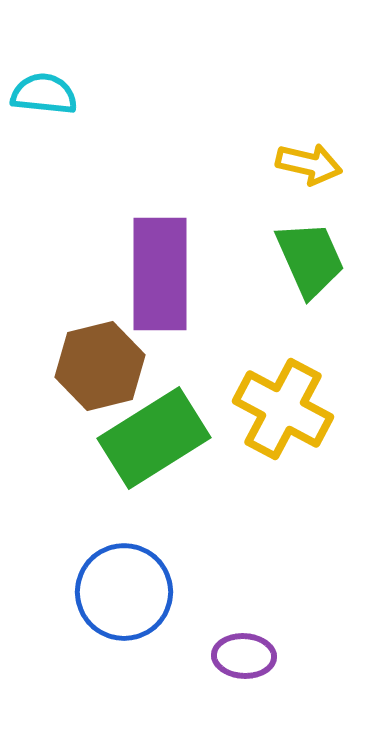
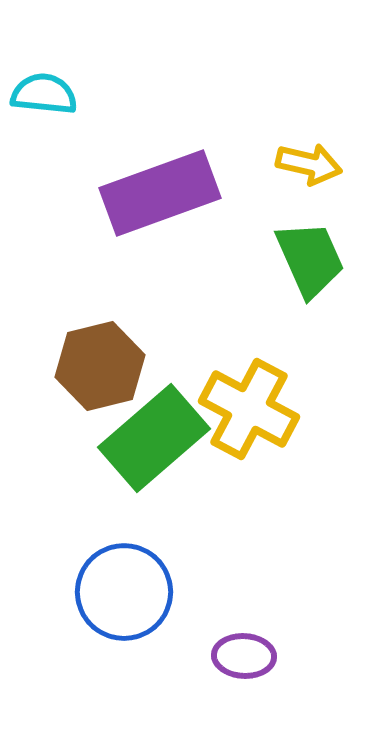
purple rectangle: moved 81 px up; rotated 70 degrees clockwise
yellow cross: moved 34 px left
green rectangle: rotated 9 degrees counterclockwise
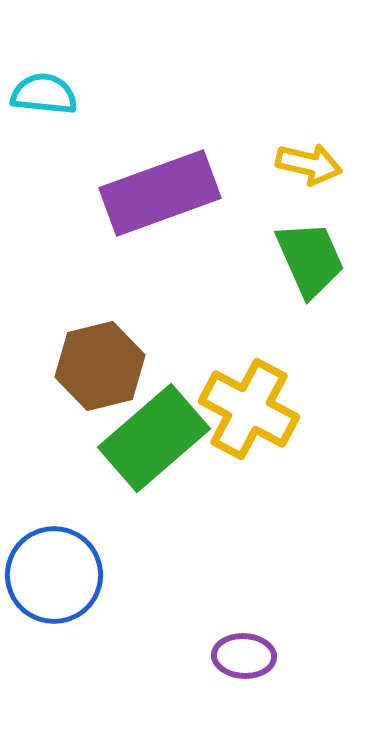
blue circle: moved 70 px left, 17 px up
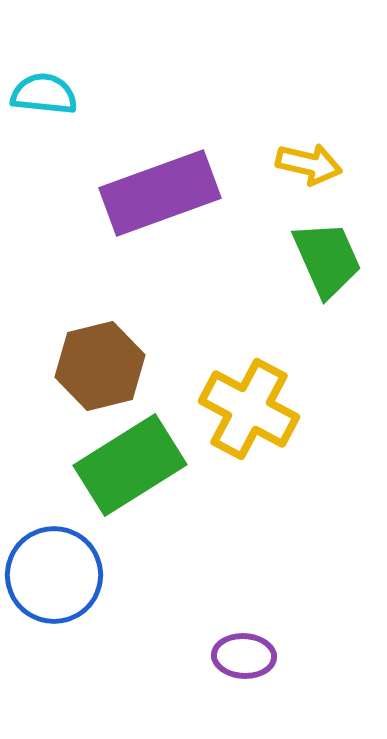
green trapezoid: moved 17 px right
green rectangle: moved 24 px left, 27 px down; rotated 9 degrees clockwise
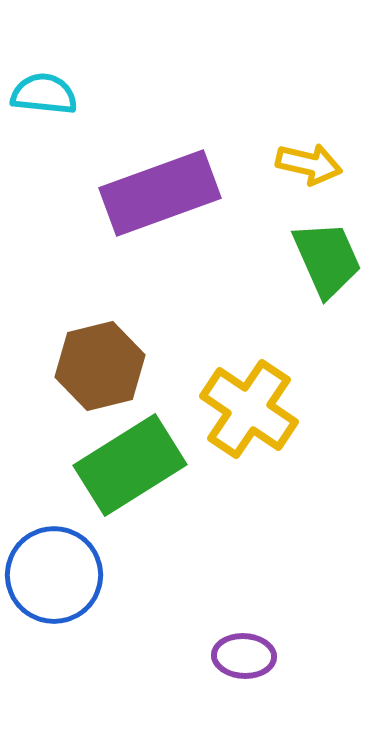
yellow cross: rotated 6 degrees clockwise
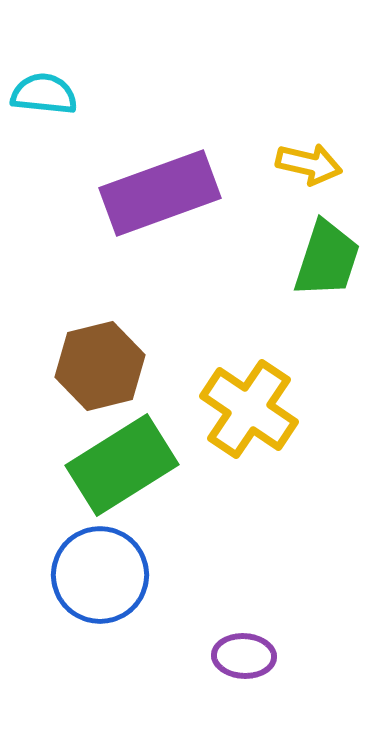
green trapezoid: rotated 42 degrees clockwise
green rectangle: moved 8 px left
blue circle: moved 46 px right
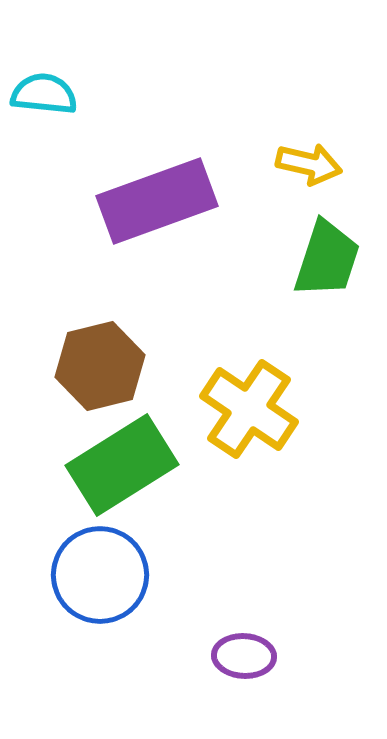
purple rectangle: moved 3 px left, 8 px down
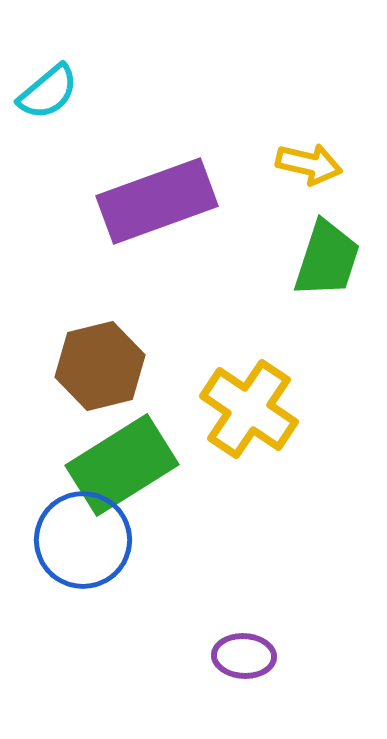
cyan semicircle: moved 4 px right, 2 px up; rotated 134 degrees clockwise
blue circle: moved 17 px left, 35 px up
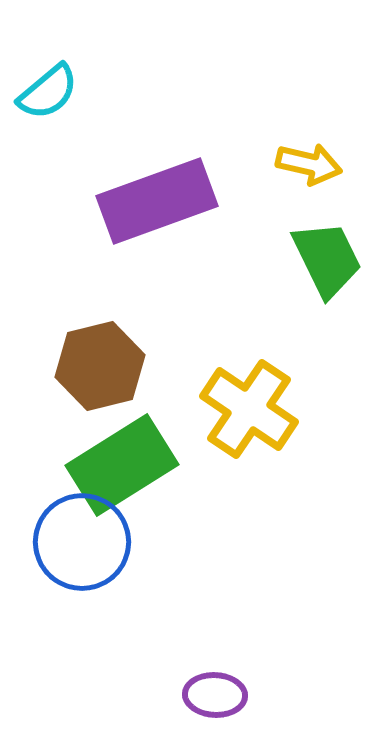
green trapezoid: rotated 44 degrees counterclockwise
blue circle: moved 1 px left, 2 px down
purple ellipse: moved 29 px left, 39 px down
